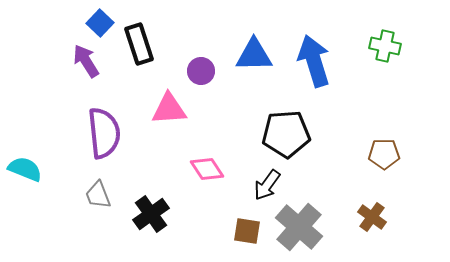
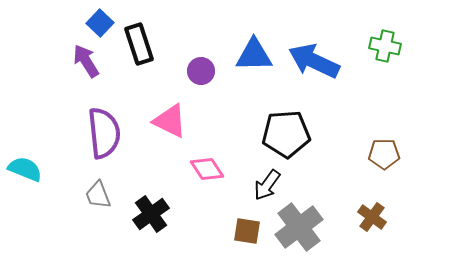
blue arrow: rotated 48 degrees counterclockwise
pink triangle: moved 1 px right, 12 px down; rotated 30 degrees clockwise
gray cross: rotated 12 degrees clockwise
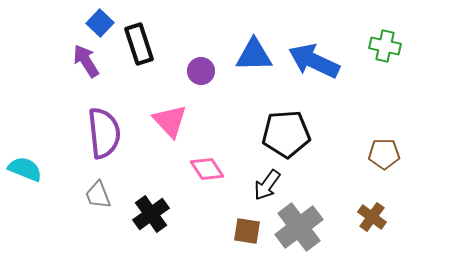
pink triangle: rotated 21 degrees clockwise
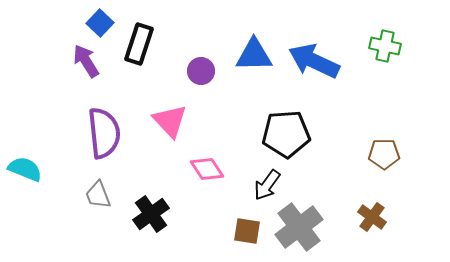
black rectangle: rotated 36 degrees clockwise
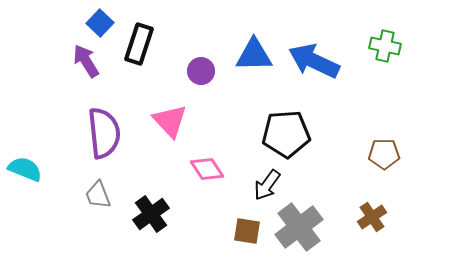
brown cross: rotated 20 degrees clockwise
